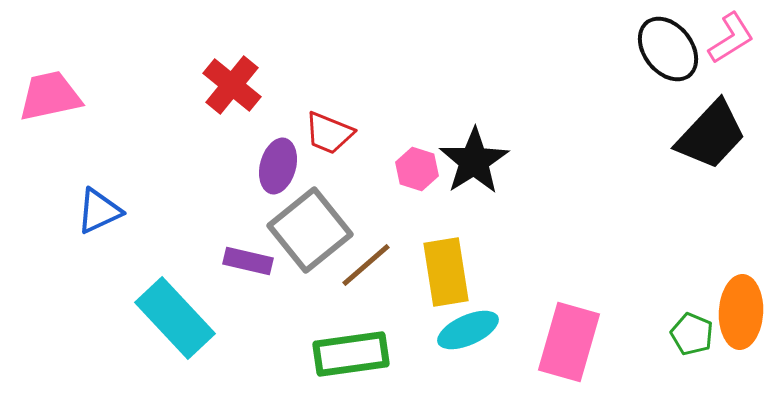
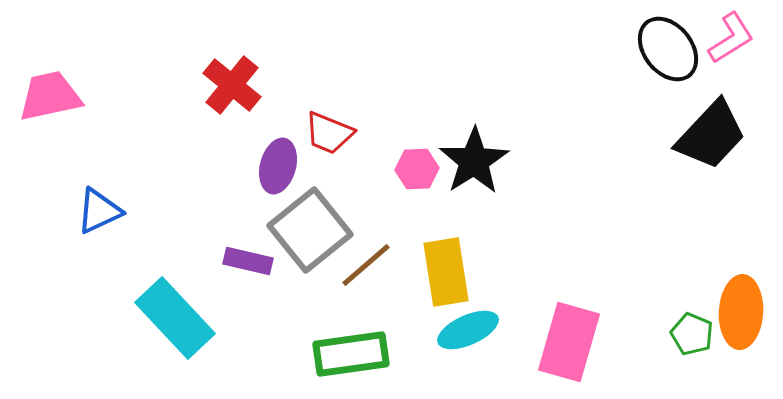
pink hexagon: rotated 21 degrees counterclockwise
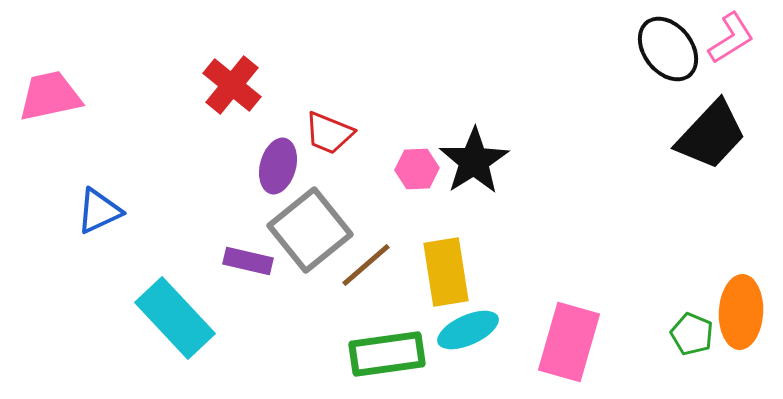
green rectangle: moved 36 px right
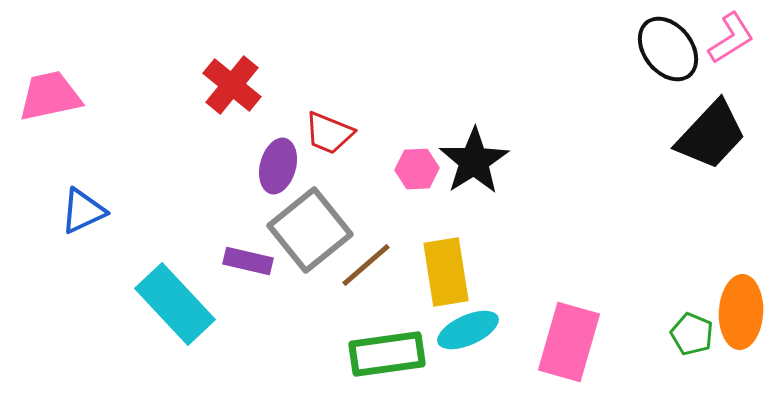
blue triangle: moved 16 px left
cyan rectangle: moved 14 px up
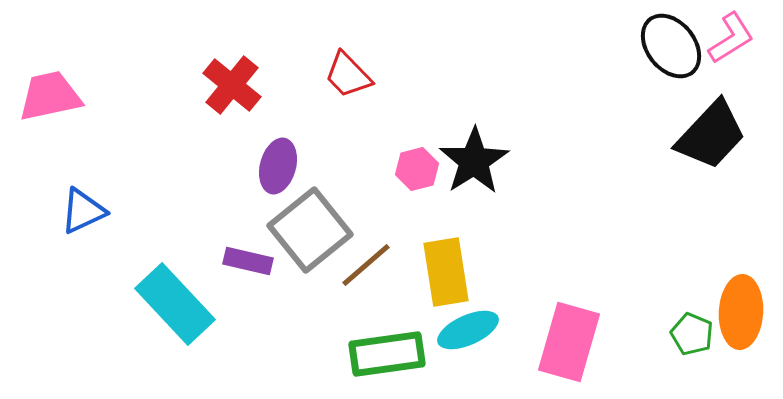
black ellipse: moved 3 px right, 3 px up
red trapezoid: moved 19 px right, 58 px up; rotated 24 degrees clockwise
pink hexagon: rotated 12 degrees counterclockwise
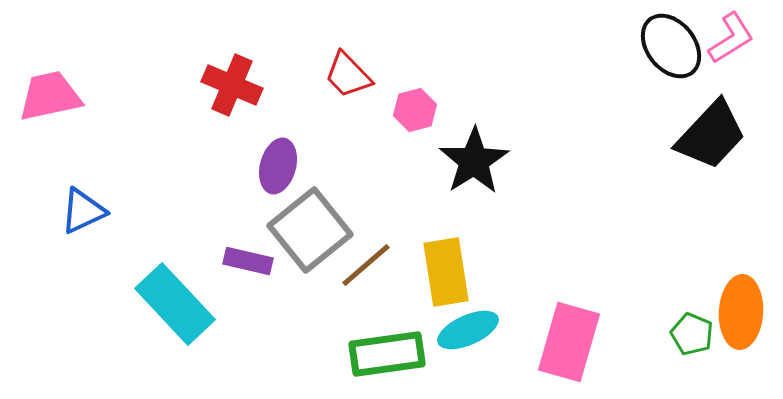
red cross: rotated 16 degrees counterclockwise
pink hexagon: moved 2 px left, 59 px up
